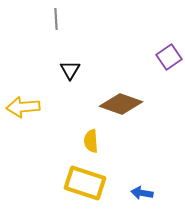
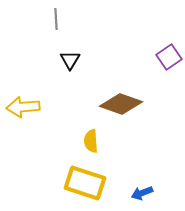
black triangle: moved 10 px up
blue arrow: rotated 30 degrees counterclockwise
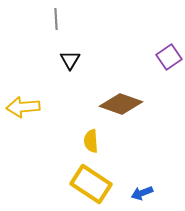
yellow rectangle: moved 6 px right, 1 px down; rotated 15 degrees clockwise
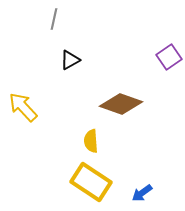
gray line: moved 2 px left; rotated 15 degrees clockwise
black triangle: rotated 30 degrees clockwise
yellow arrow: rotated 52 degrees clockwise
yellow rectangle: moved 2 px up
blue arrow: rotated 15 degrees counterclockwise
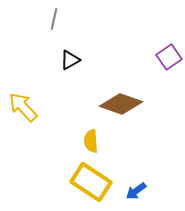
blue arrow: moved 6 px left, 2 px up
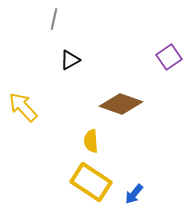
blue arrow: moved 2 px left, 3 px down; rotated 15 degrees counterclockwise
